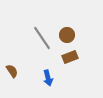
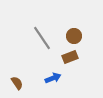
brown circle: moved 7 px right, 1 px down
brown semicircle: moved 5 px right, 12 px down
blue arrow: moved 5 px right; rotated 98 degrees counterclockwise
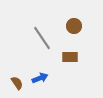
brown circle: moved 10 px up
brown rectangle: rotated 21 degrees clockwise
blue arrow: moved 13 px left
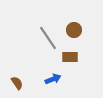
brown circle: moved 4 px down
gray line: moved 6 px right
blue arrow: moved 13 px right, 1 px down
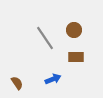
gray line: moved 3 px left
brown rectangle: moved 6 px right
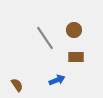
blue arrow: moved 4 px right, 1 px down
brown semicircle: moved 2 px down
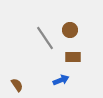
brown circle: moved 4 px left
brown rectangle: moved 3 px left
blue arrow: moved 4 px right
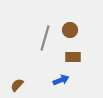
gray line: rotated 50 degrees clockwise
brown semicircle: rotated 104 degrees counterclockwise
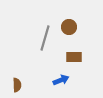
brown circle: moved 1 px left, 3 px up
brown rectangle: moved 1 px right
brown semicircle: rotated 136 degrees clockwise
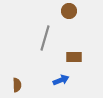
brown circle: moved 16 px up
